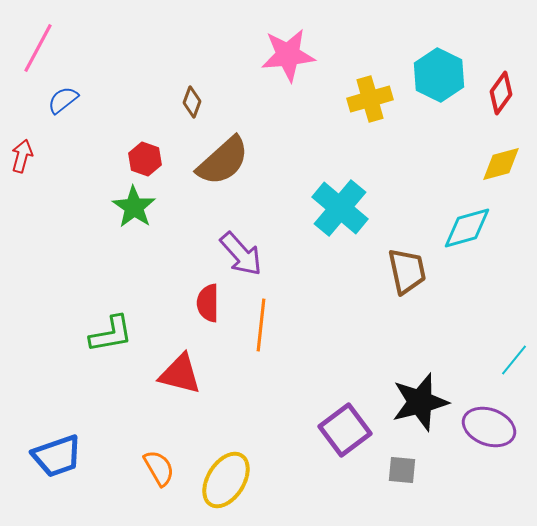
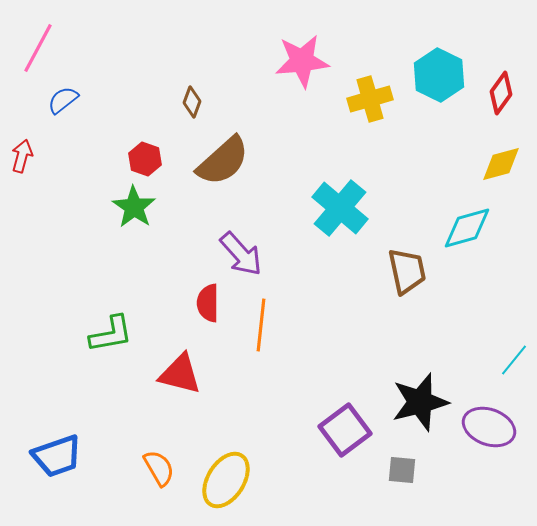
pink star: moved 14 px right, 6 px down
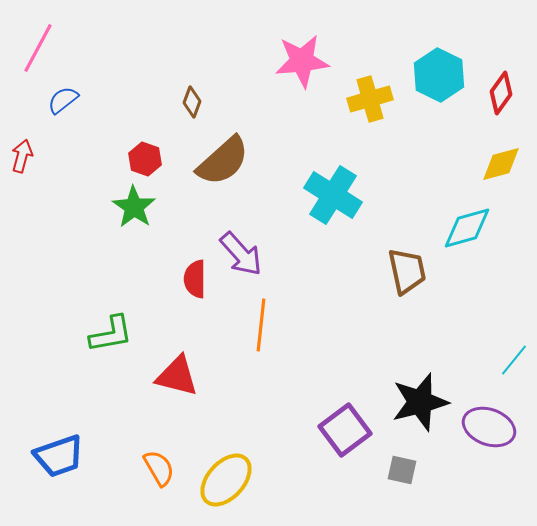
cyan cross: moved 7 px left, 13 px up; rotated 8 degrees counterclockwise
red semicircle: moved 13 px left, 24 px up
red triangle: moved 3 px left, 2 px down
blue trapezoid: moved 2 px right
gray square: rotated 8 degrees clockwise
yellow ellipse: rotated 10 degrees clockwise
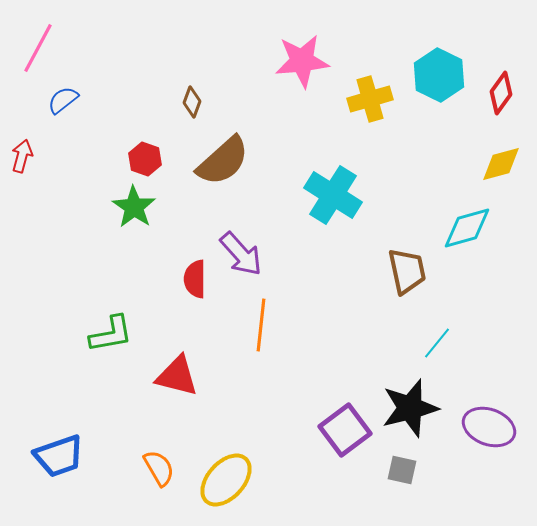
cyan line: moved 77 px left, 17 px up
black star: moved 10 px left, 6 px down
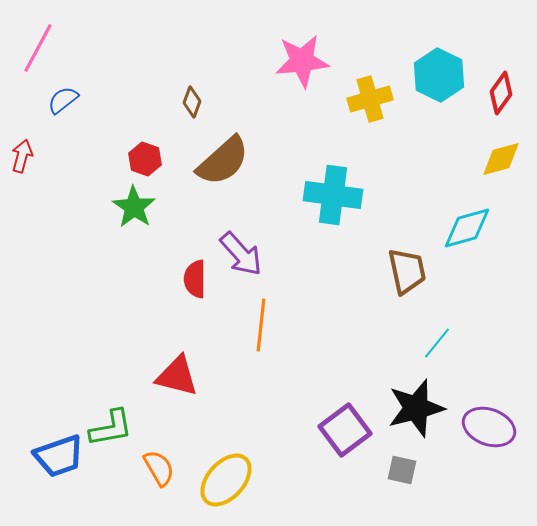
yellow diamond: moved 5 px up
cyan cross: rotated 24 degrees counterclockwise
green L-shape: moved 94 px down
black star: moved 6 px right
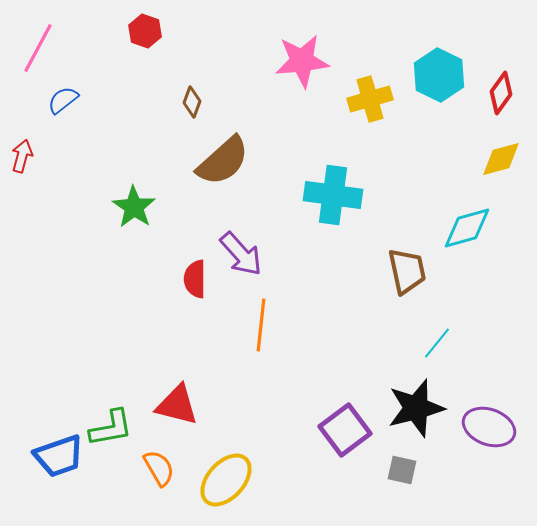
red hexagon: moved 128 px up
red triangle: moved 29 px down
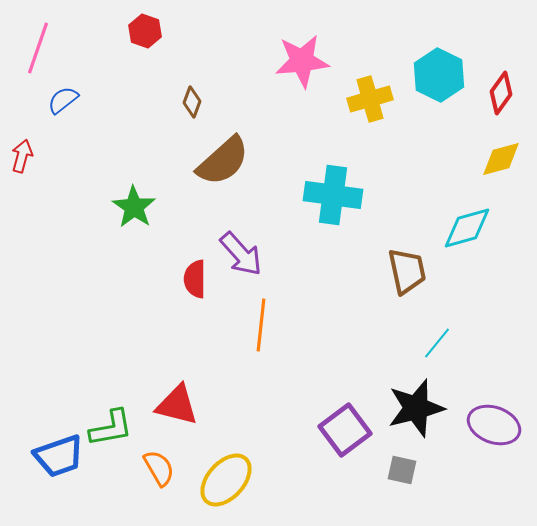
pink line: rotated 9 degrees counterclockwise
purple ellipse: moved 5 px right, 2 px up
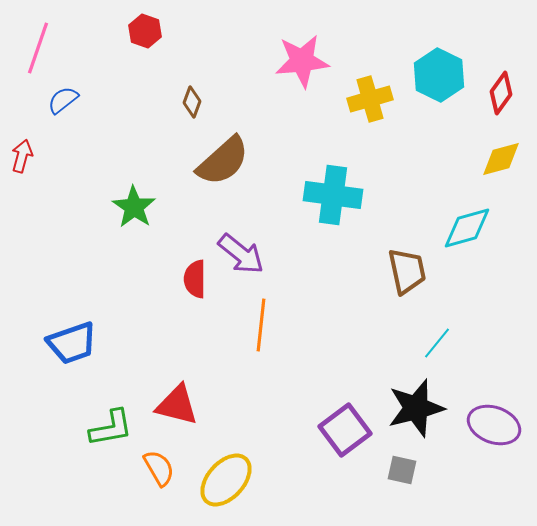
purple arrow: rotated 9 degrees counterclockwise
blue trapezoid: moved 13 px right, 113 px up
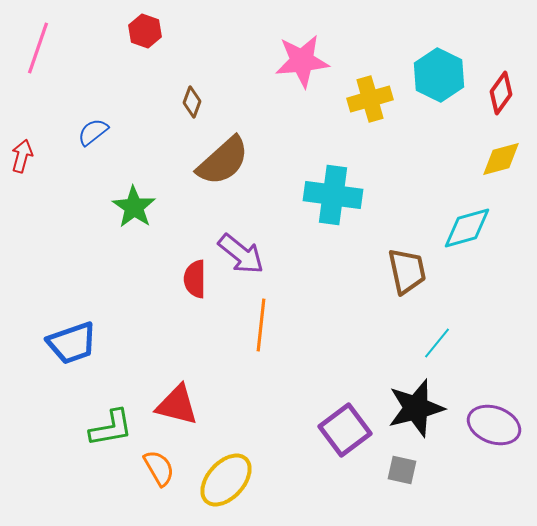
blue semicircle: moved 30 px right, 32 px down
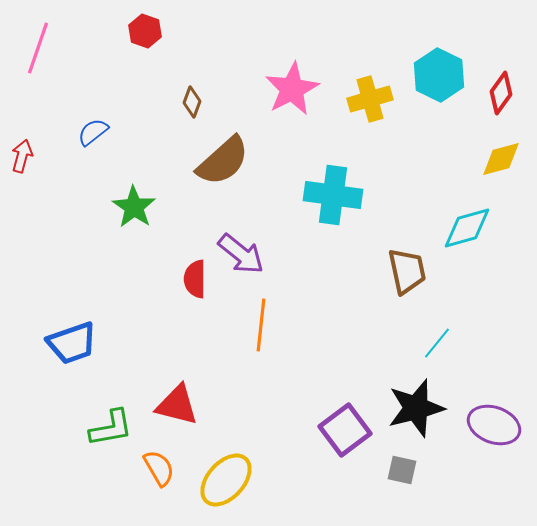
pink star: moved 10 px left, 28 px down; rotated 22 degrees counterclockwise
